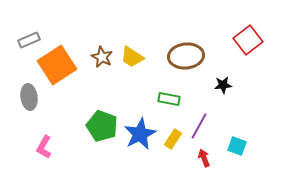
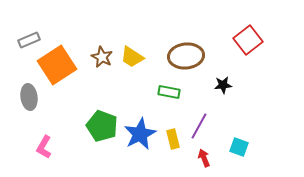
green rectangle: moved 7 px up
yellow rectangle: rotated 48 degrees counterclockwise
cyan square: moved 2 px right, 1 px down
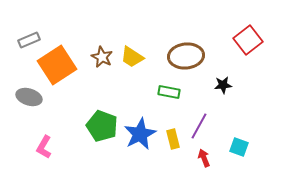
gray ellipse: rotated 65 degrees counterclockwise
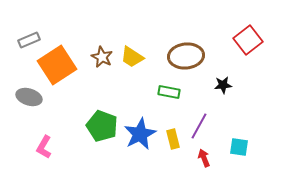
cyan square: rotated 12 degrees counterclockwise
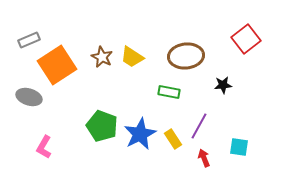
red square: moved 2 px left, 1 px up
yellow rectangle: rotated 18 degrees counterclockwise
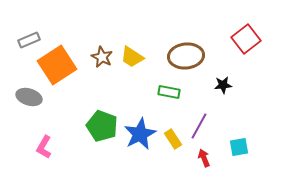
cyan square: rotated 18 degrees counterclockwise
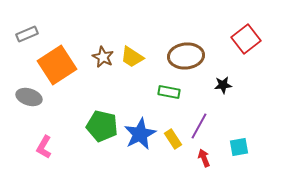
gray rectangle: moved 2 px left, 6 px up
brown star: moved 1 px right
green pentagon: rotated 8 degrees counterclockwise
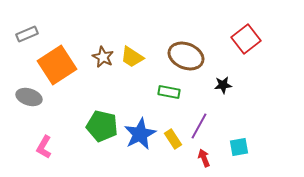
brown ellipse: rotated 28 degrees clockwise
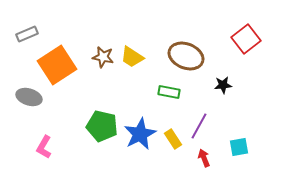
brown star: rotated 15 degrees counterclockwise
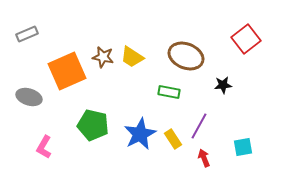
orange square: moved 10 px right, 6 px down; rotated 9 degrees clockwise
green pentagon: moved 9 px left, 1 px up
cyan square: moved 4 px right
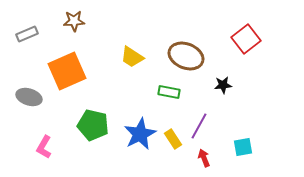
brown star: moved 29 px left, 36 px up; rotated 15 degrees counterclockwise
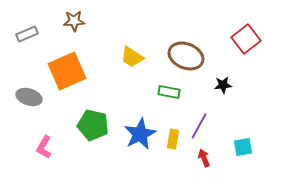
yellow rectangle: rotated 42 degrees clockwise
